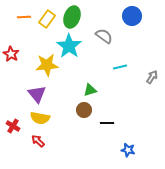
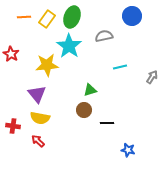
gray semicircle: rotated 48 degrees counterclockwise
red cross: rotated 24 degrees counterclockwise
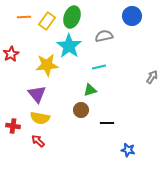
yellow rectangle: moved 2 px down
red star: rotated 14 degrees clockwise
cyan line: moved 21 px left
brown circle: moved 3 px left
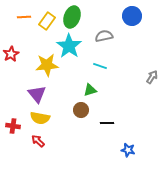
cyan line: moved 1 px right, 1 px up; rotated 32 degrees clockwise
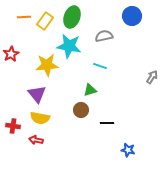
yellow rectangle: moved 2 px left
cyan star: rotated 25 degrees counterclockwise
red arrow: moved 2 px left, 1 px up; rotated 32 degrees counterclockwise
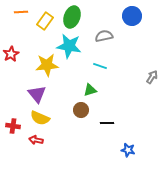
orange line: moved 3 px left, 5 px up
yellow semicircle: rotated 12 degrees clockwise
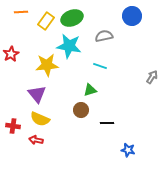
green ellipse: moved 1 px down; rotated 50 degrees clockwise
yellow rectangle: moved 1 px right
yellow semicircle: moved 1 px down
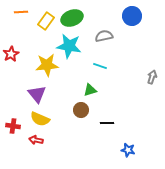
gray arrow: rotated 16 degrees counterclockwise
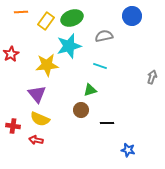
cyan star: rotated 25 degrees counterclockwise
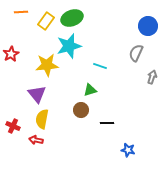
blue circle: moved 16 px right, 10 px down
gray semicircle: moved 32 px right, 17 px down; rotated 54 degrees counterclockwise
yellow semicircle: moved 2 px right; rotated 78 degrees clockwise
red cross: rotated 16 degrees clockwise
